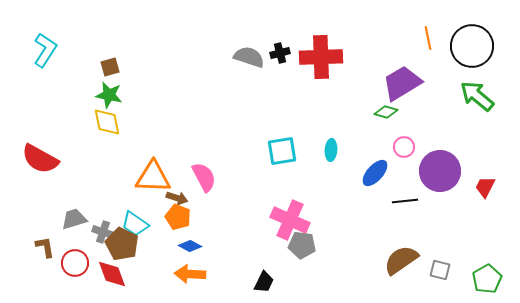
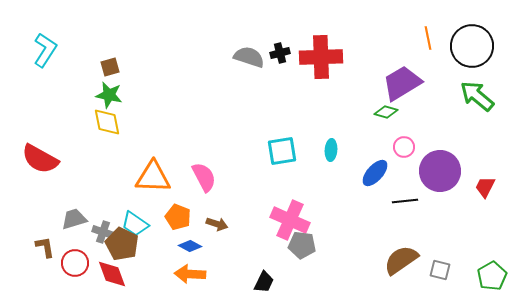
brown arrow: moved 40 px right, 26 px down
green pentagon: moved 5 px right, 3 px up
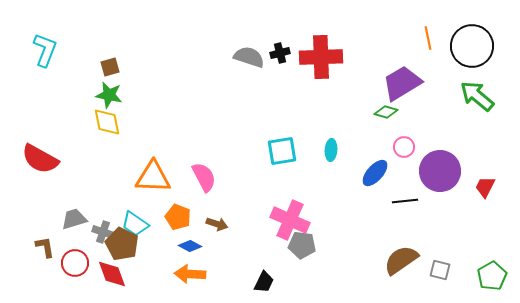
cyan L-shape: rotated 12 degrees counterclockwise
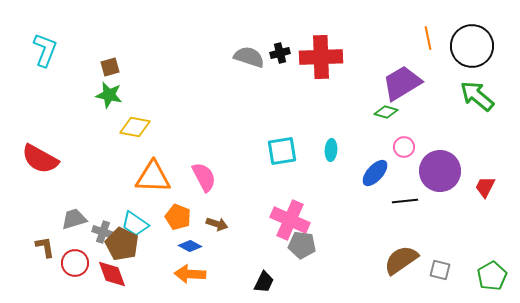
yellow diamond: moved 28 px right, 5 px down; rotated 68 degrees counterclockwise
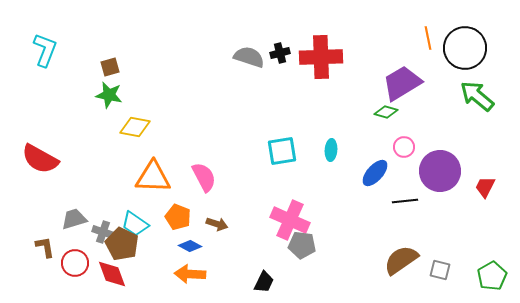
black circle: moved 7 px left, 2 px down
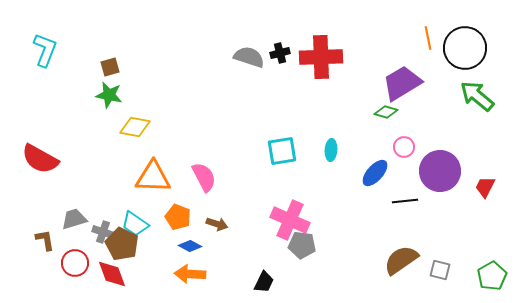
brown L-shape: moved 7 px up
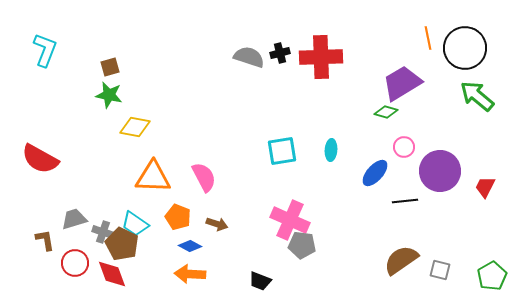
black trapezoid: moved 4 px left, 1 px up; rotated 85 degrees clockwise
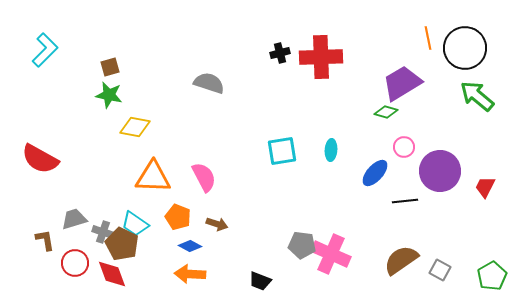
cyan L-shape: rotated 24 degrees clockwise
gray semicircle: moved 40 px left, 26 px down
pink cross: moved 41 px right, 34 px down
gray square: rotated 15 degrees clockwise
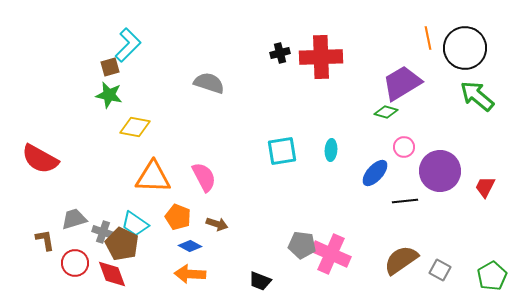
cyan L-shape: moved 83 px right, 5 px up
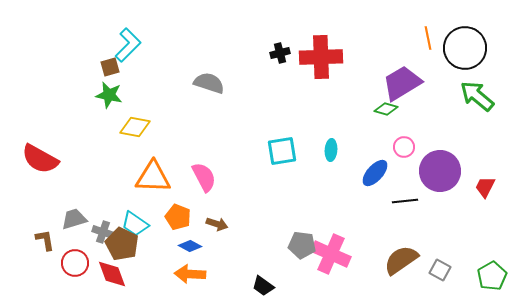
green diamond: moved 3 px up
black trapezoid: moved 3 px right, 5 px down; rotated 15 degrees clockwise
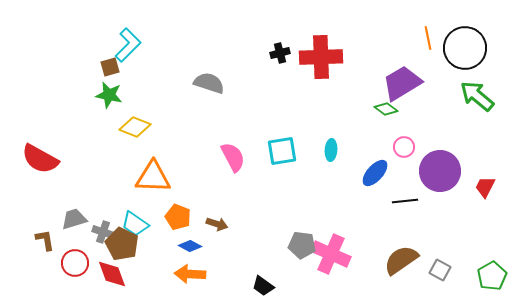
green diamond: rotated 20 degrees clockwise
yellow diamond: rotated 12 degrees clockwise
pink semicircle: moved 29 px right, 20 px up
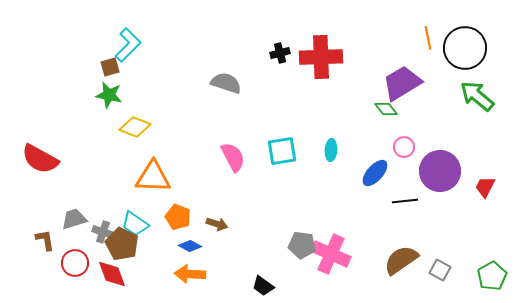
gray semicircle: moved 17 px right
green diamond: rotated 15 degrees clockwise
